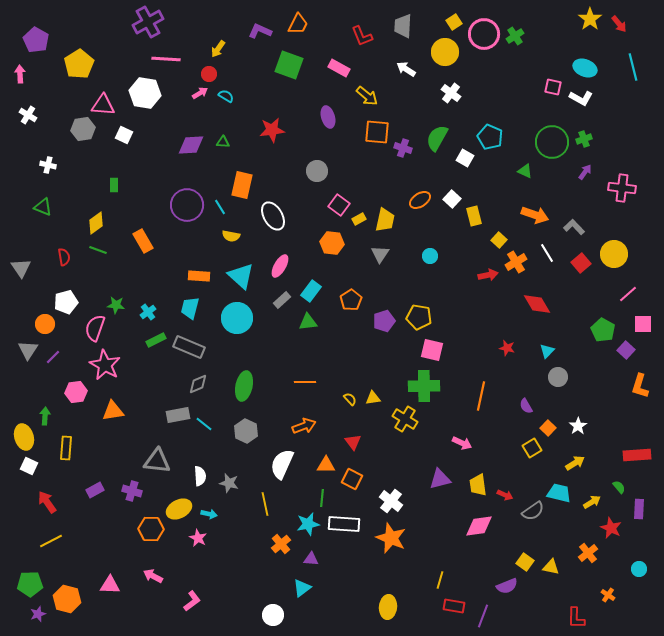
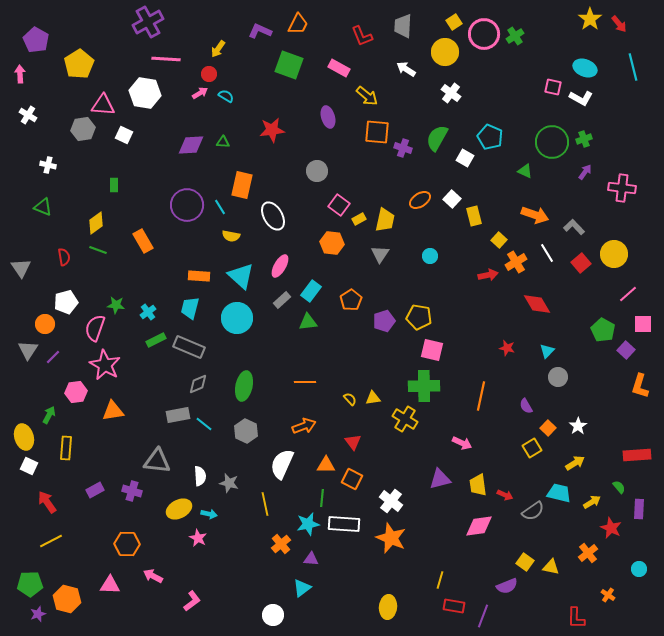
green arrow at (45, 416): moved 4 px right, 1 px up; rotated 24 degrees clockwise
orange hexagon at (151, 529): moved 24 px left, 15 px down
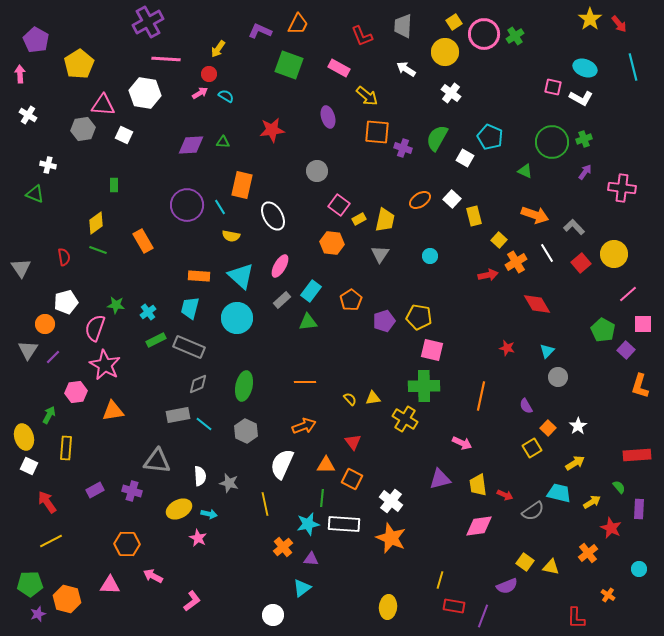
green triangle at (43, 207): moved 8 px left, 13 px up
orange cross at (281, 544): moved 2 px right, 3 px down
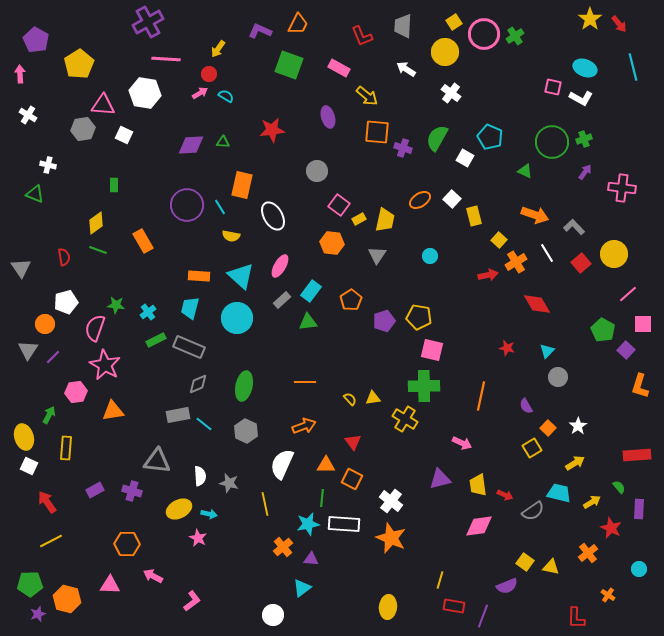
gray triangle at (380, 254): moved 3 px left, 1 px down
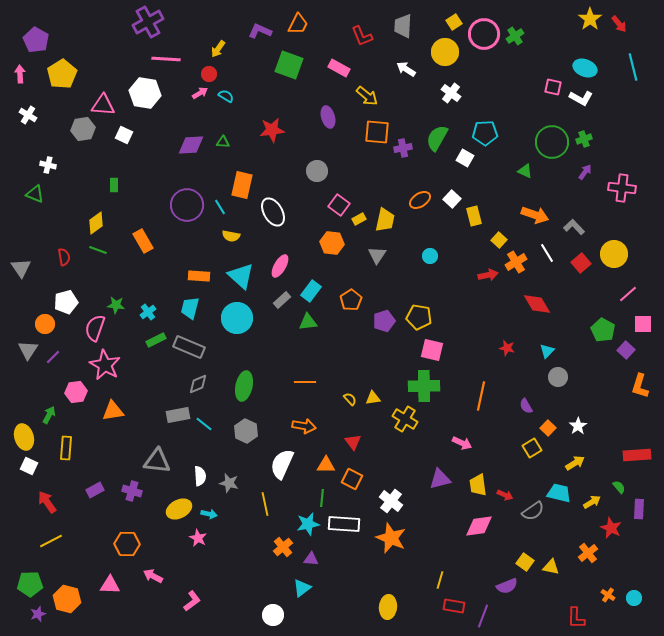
yellow pentagon at (79, 64): moved 17 px left, 10 px down
cyan pentagon at (490, 137): moved 5 px left, 4 px up; rotated 25 degrees counterclockwise
purple cross at (403, 148): rotated 30 degrees counterclockwise
white ellipse at (273, 216): moved 4 px up
orange arrow at (304, 426): rotated 30 degrees clockwise
cyan circle at (639, 569): moved 5 px left, 29 px down
